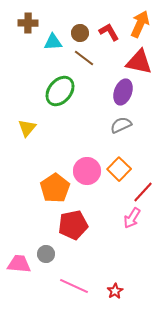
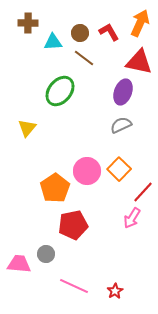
orange arrow: moved 1 px up
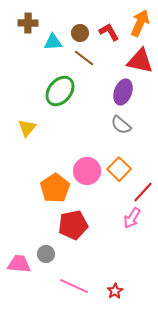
red triangle: moved 1 px right, 1 px up
gray semicircle: rotated 115 degrees counterclockwise
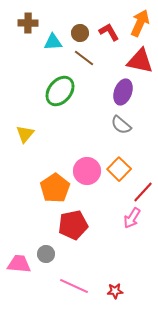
yellow triangle: moved 2 px left, 6 px down
red star: rotated 28 degrees clockwise
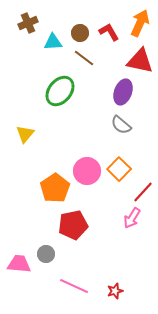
brown cross: rotated 24 degrees counterclockwise
red star: rotated 14 degrees counterclockwise
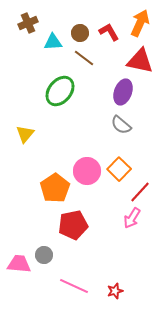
red line: moved 3 px left
gray circle: moved 2 px left, 1 px down
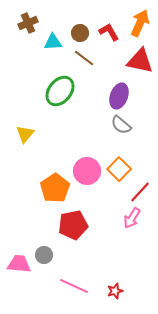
purple ellipse: moved 4 px left, 4 px down
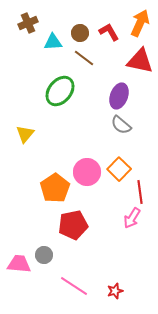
pink circle: moved 1 px down
red line: rotated 50 degrees counterclockwise
pink line: rotated 8 degrees clockwise
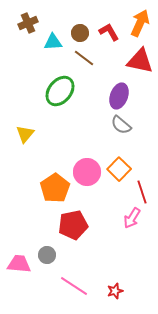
red line: moved 2 px right; rotated 10 degrees counterclockwise
gray circle: moved 3 px right
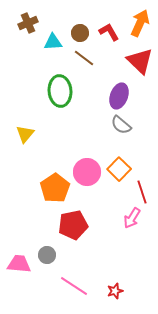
red triangle: rotated 32 degrees clockwise
green ellipse: rotated 44 degrees counterclockwise
